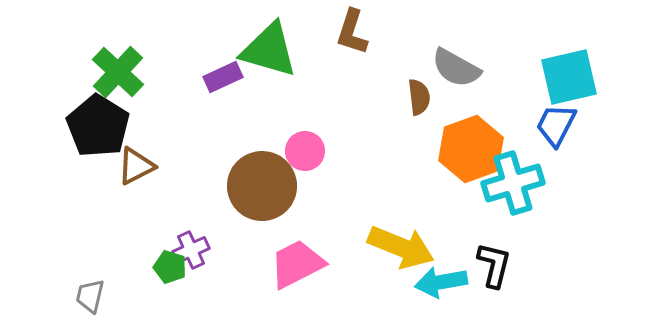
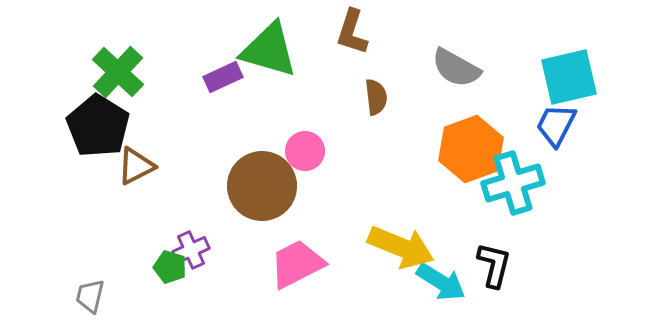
brown semicircle: moved 43 px left
cyan arrow: rotated 138 degrees counterclockwise
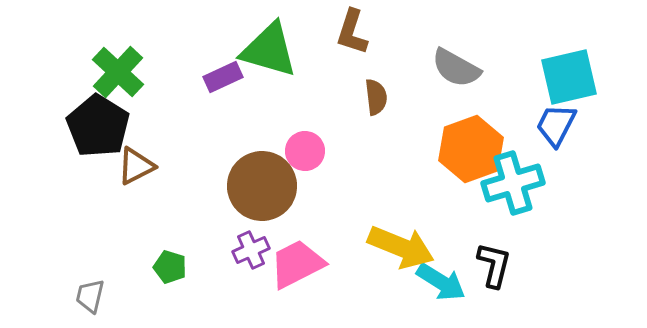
purple cross: moved 60 px right
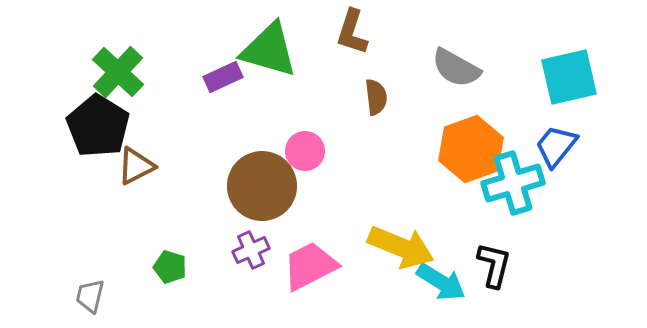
blue trapezoid: moved 21 px down; rotated 12 degrees clockwise
pink trapezoid: moved 13 px right, 2 px down
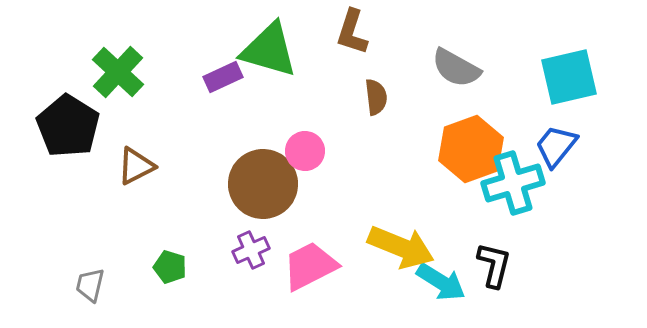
black pentagon: moved 30 px left
brown circle: moved 1 px right, 2 px up
gray trapezoid: moved 11 px up
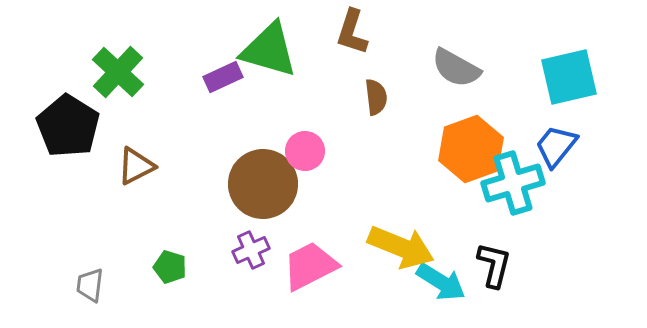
gray trapezoid: rotated 6 degrees counterclockwise
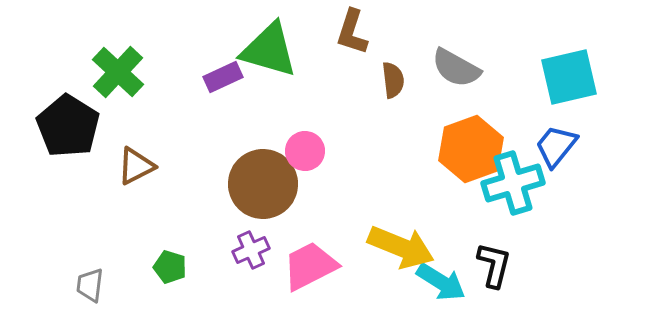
brown semicircle: moved 17 px right, 17 px up
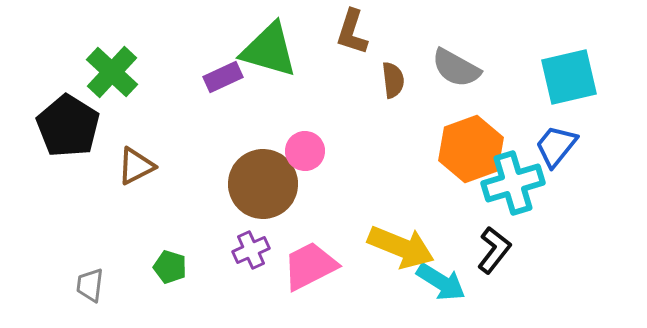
green cross: moved 6 px left
black L-shape: moved 15 px up; rotated 24 degrees clockwise
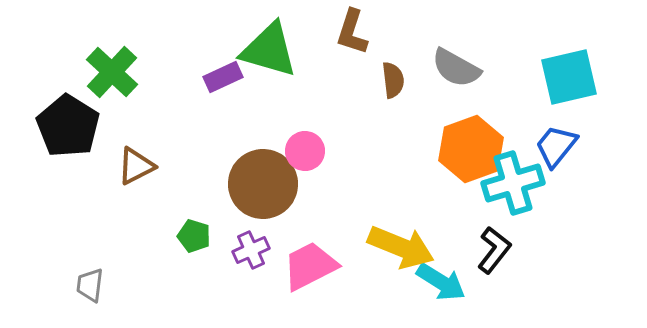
green pentagon: moved 24 px right, 31 px up
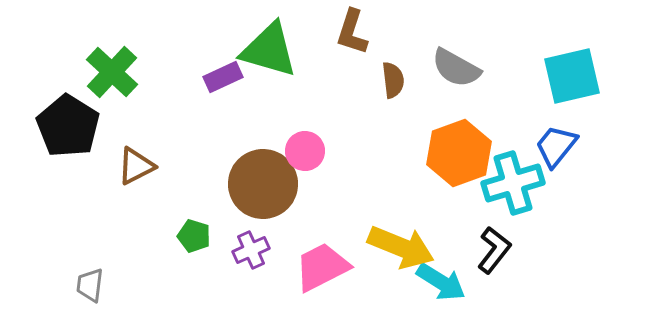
cyan square: moved 3 px right, 1 px up
orange hexagon: moved 12 px left, 4 px down
pink trapezoid: moved 12 px right, 1 px down
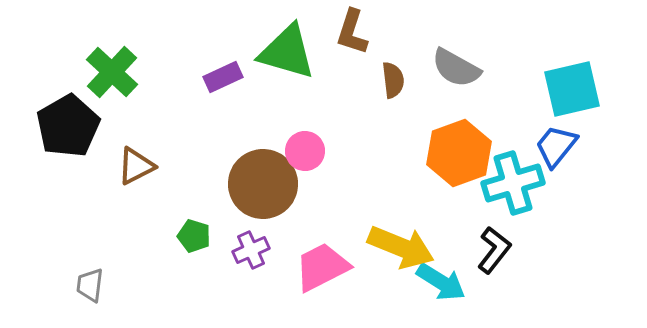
green triangle: moved 18 px right, 2 px down
cyan square: moved 13 px down
black pentagon: rotated 10 degrees clockwise
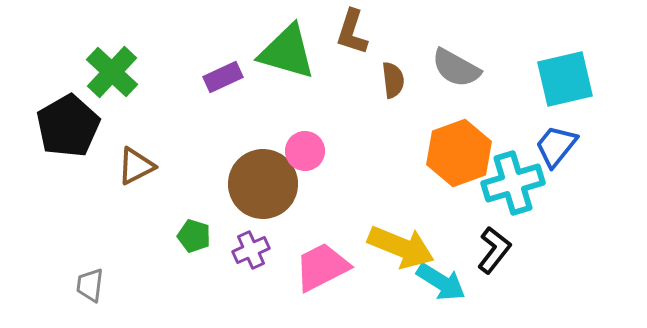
cyan square: moved 7 px left, 10 px up
